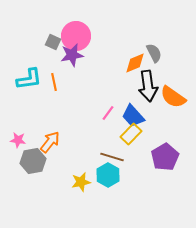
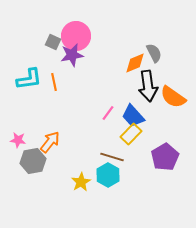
yellow star: rotated 18 degrees counterclockwise
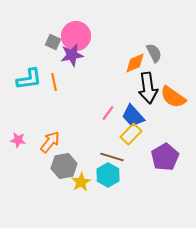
black arrow: moved 2 px down
gray hexagon: moved 31 px right, 5 px down
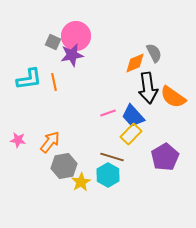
pink line: rotated 35 degrees clockwise
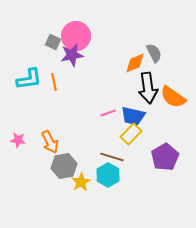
blue trapezoid: rotated 35 degrees counterclockwise
orange arrow: rotated 115 degrees clockwise
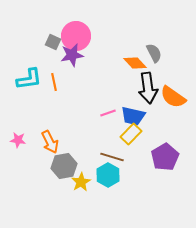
orange diamond: rotated 70 degrees clockwise
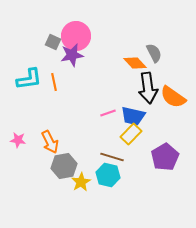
cyan hexagon: rotated 15 degrees counterclockwise
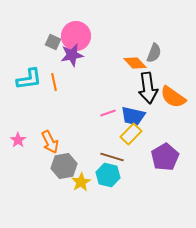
gray semicircle: rotated 48 degrees clockwise
pink star: rotated 28 degrees clockwise
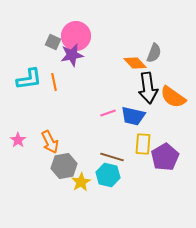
yellow rectangle: moved 12 px right, 10 px down; rotated 40 degrees counterclockwise
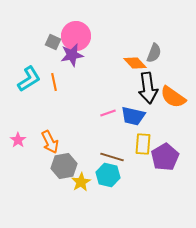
cyan L-shape: rotated 24 degrees counterclockwise
